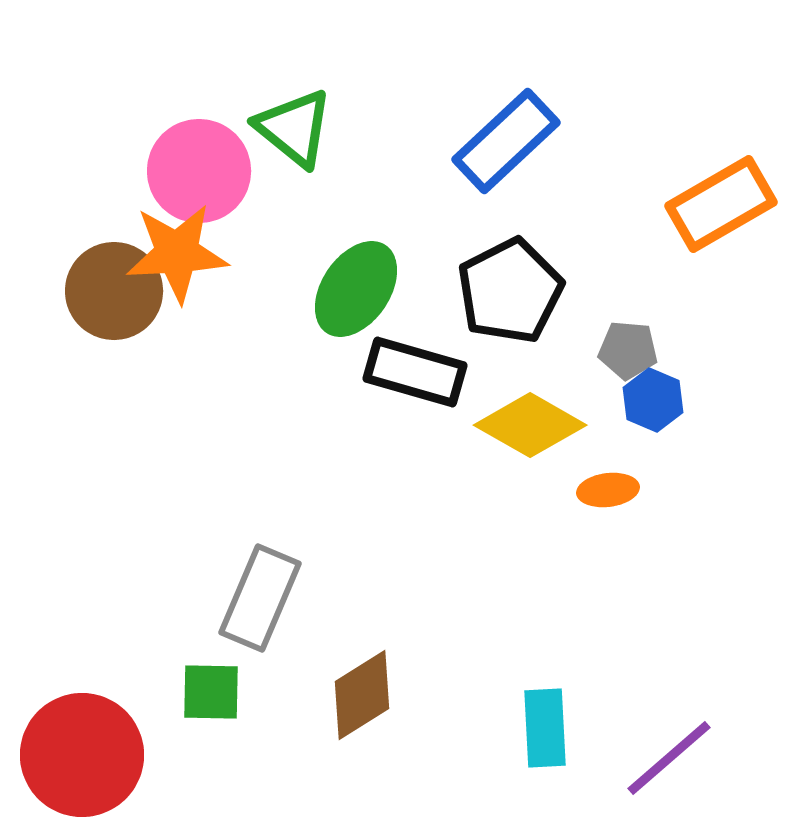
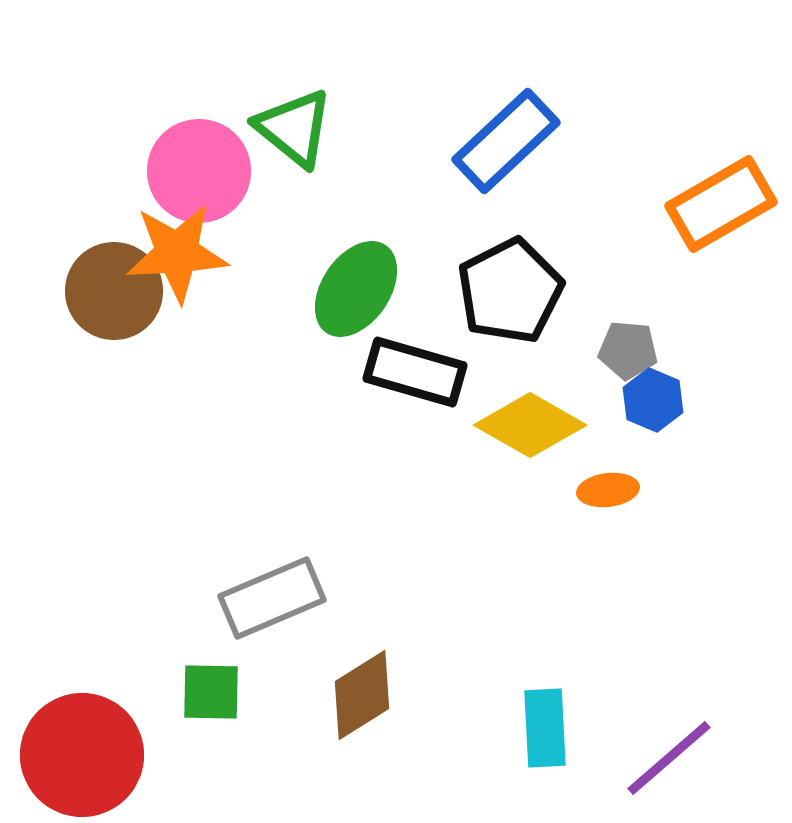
gray rectangle: moved 12 px right; rotated 44 degrees clockwise
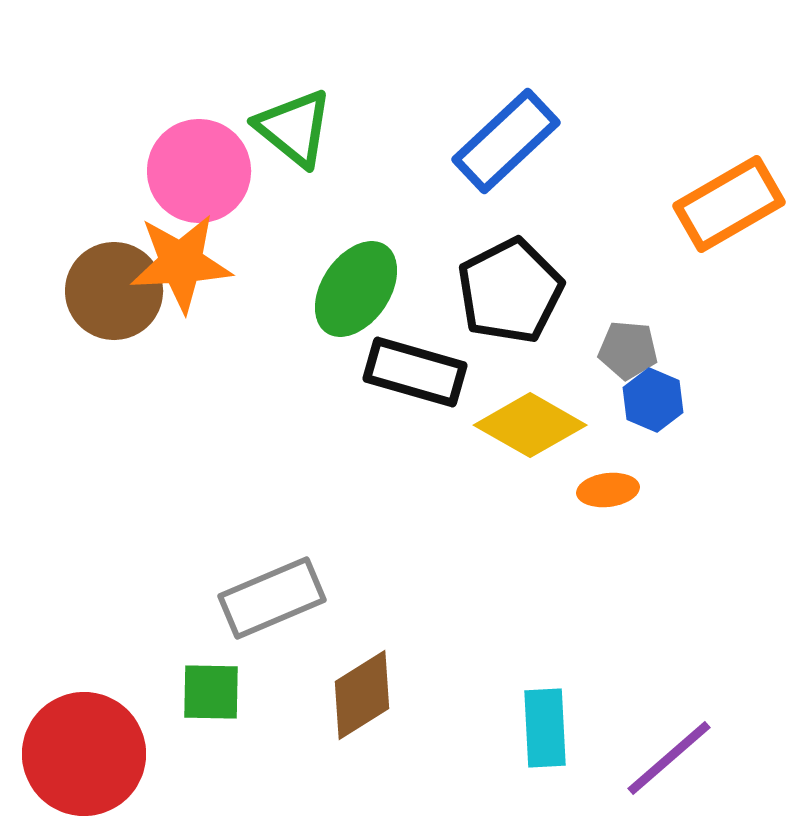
orange rectangle: moved 8 px right
orange star: moved 4 px right, 10 px down
red circle: moved 2 px right, 1 px up
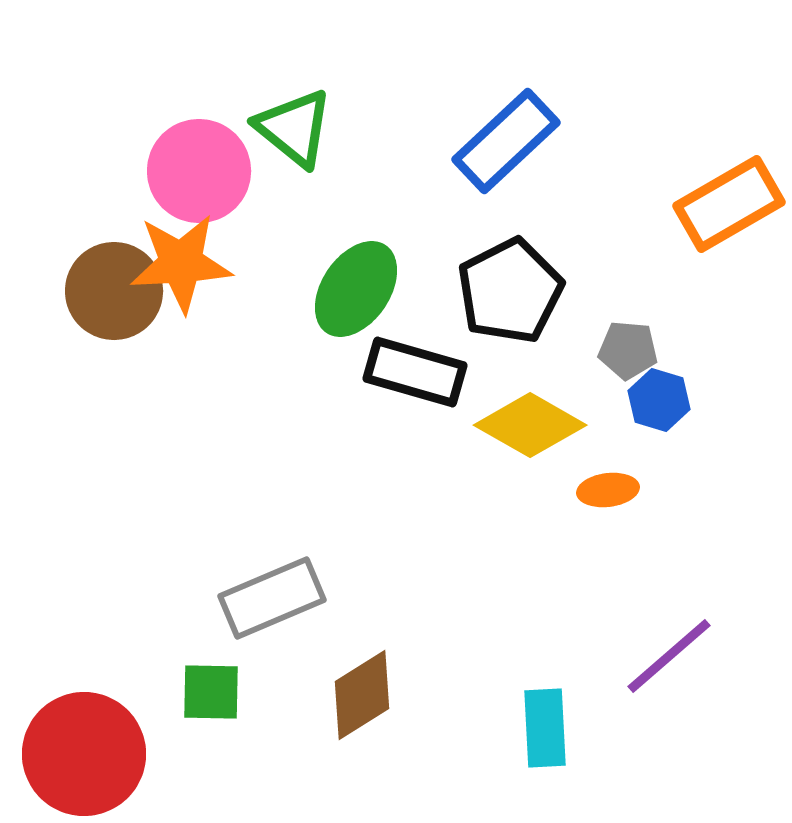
blue hexagon: moved 6 px right; rotated 6 degrees counterclockwise
purple line: moved 102 px up
